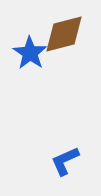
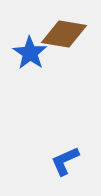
brown diamond: rotated 24 degrees clockwise
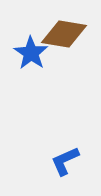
blue star: moved 1 px right
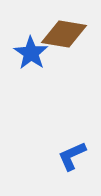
blue L-shape: moved 7 px right, 5 px up
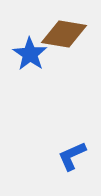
blue star: moved 1 px left, 1 px down
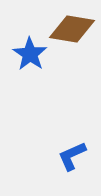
brown diamond: moved 8 px right, 5 px up
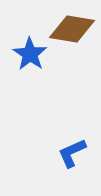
blue L-shape: moved 3 px up
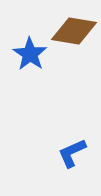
brown diamond: moved 2 px right, 2 px down
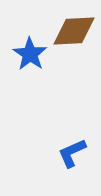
brown diamond: rotated 12 degrees counterclockwise
